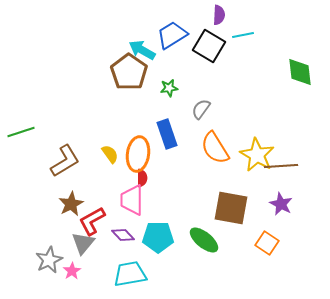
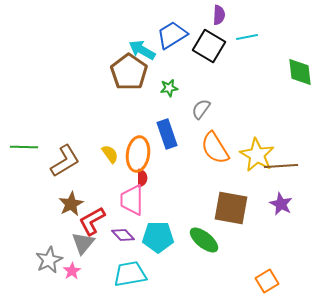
cyan line: moved 4 px right, 2 px down
green line: moved 3 px right, 15 px down; rotated 20 degrees clockwise
orange square: moved 38 px down; rotated 25 degrees clockwise
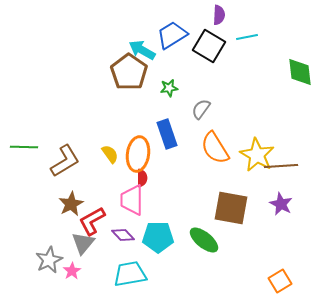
orange square: moved 13 px right
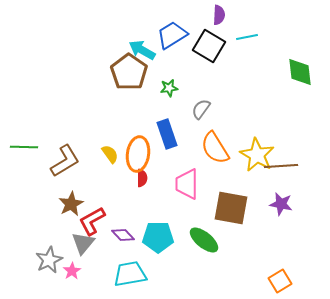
pink trapezoid: moved 55 px right, 16 px up
purple star: rotated 15 degrees counterclockwise
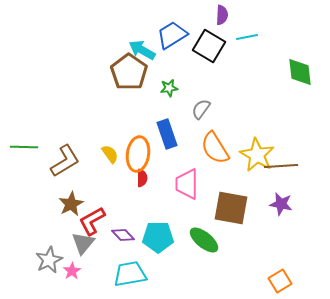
purple semicircle: moved 3 px right
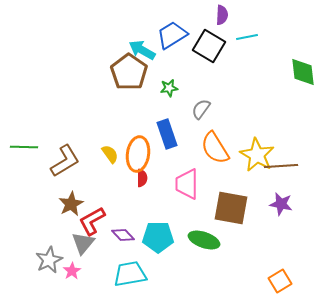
green diamond: moved 3 px right
green ellipse: rotated 20 degrees counterclockwise
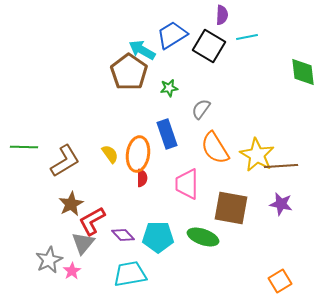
green ellipse: moved 1 px left, 3 px up
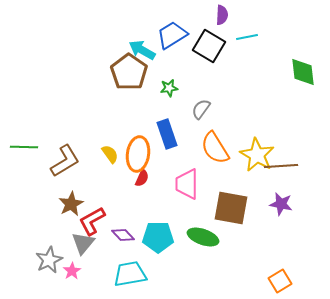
red semicircle: rotated 24 degrees clockwise
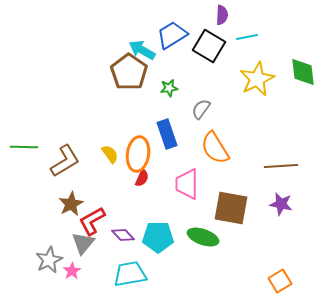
yellow star: moved 76 px up; rotated 16 degrees clockwise
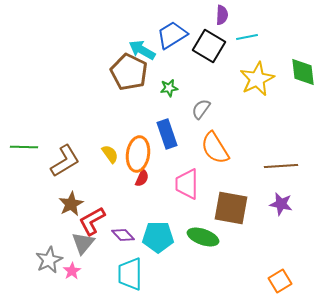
brown pentagon: rotated 9 degrees counterclockwise
cyan trapezoid: rotated 80 degrees counterclockwise
